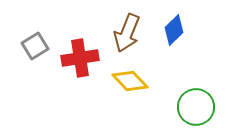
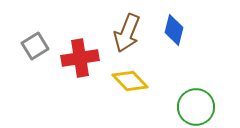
blue diamond: rotated 32 degrees counterclockwise
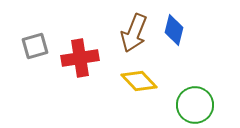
brown arrow: moved 7 px right
gray square: rotated 16 degrees clockwise
yellow diamond: moved 9 px right
green circle: moved 1 px left, 2 px up
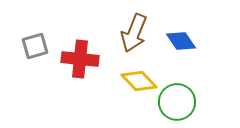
blue diamond: moved 7 px right, 11 px down; rotated 48 degrees counterclockwise
red cross: moved 1 px down; rotated 15 degrees clockwise
green circle: moved 18 px left, 3 px up
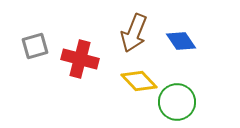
red cross: rotated 9 degrees clockwise
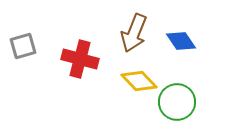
gray square: moved 12 px left
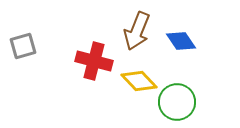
brown arrow: moved 3 px right, 2 px up
red cross: moved 14 px right, 2 px down
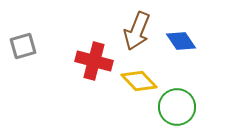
green circle: moved 5 px down
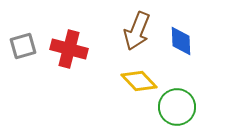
blue diamond: rotated 32 degrees clockwise
red cross: moved 25 px left, 12 px up
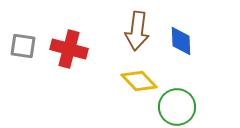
brown arrow: rotated 15 degrees counterclockwise
gray square: rotated 24 degrees clockwise
